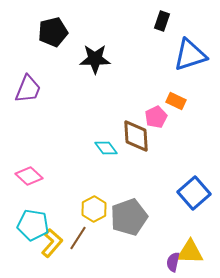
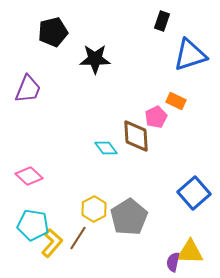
gray pentagon: rotated 12 degrees counterclockwise
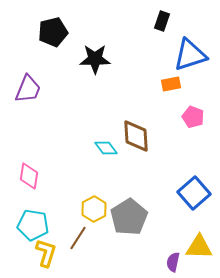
orange rectangle: moved 5 px left, 17 px up; rotated 36 degrees counterclockwise
pink pentagon: moved 37 px right; rotated 25 degrees counterclockwise
pink diamond: rotated 56 degrees clockwise
yellow L-shape: moved 6 px left, 10 px down; rotated 24 degrees counterclockwise
yellow triangle: moved 9 px right, 5 px up
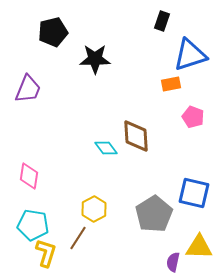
blue square: rotated 36 degrees counterclockwise
gray pentagon: moved 25 px right, 3 px up
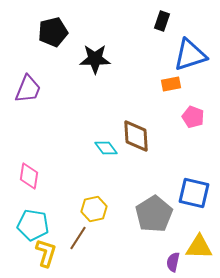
yellow hexagon: rotated 15 degrees clockwise
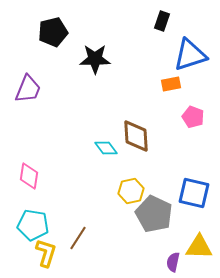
yellow hexagon: moved 37 px right, 18 px up
gray pentagon: rotated 15 degrees counterclockwise
